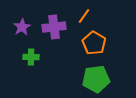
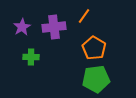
orange pentagon: moved 5 px down
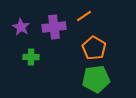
orange line: rotated 21 degrees clockwise
purple star: moved 1 px left; rotated 12 degrees counterclockwise
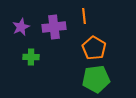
orange line: rotated 63 degrees counterclockwise
purple star: rotated 18 degrees clockwise
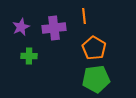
purple cross: moved 1 px down
green cross: moved 2 px left, 1 px up
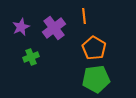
purple cross: rotated 30 degrees counterclockwise
green cross: moved 2 px right, 1 px down; rotated 21 degrees counterclockwise
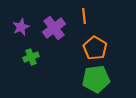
orange pentagon: moved 1 px right
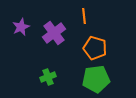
purple cross: moved 5 px down
orange pentagon: rotated 15 degrees counterclockwise
green cross: moved 17 px right, 20 px down
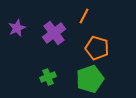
orange line: rotated 35 degrees clockwise
purple star: moved 4 px left, 1 px down
orange pentagon: moved 2 px right
green pentagon: moved 6 px left; rotated 12 degrees counterclockwise
